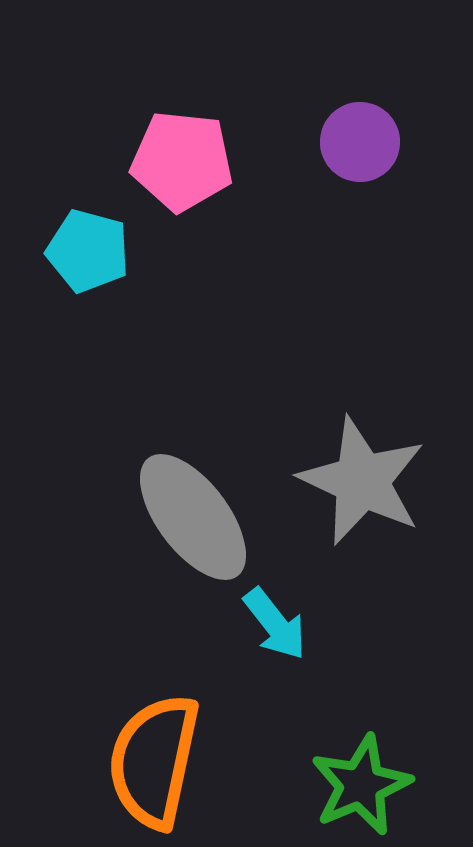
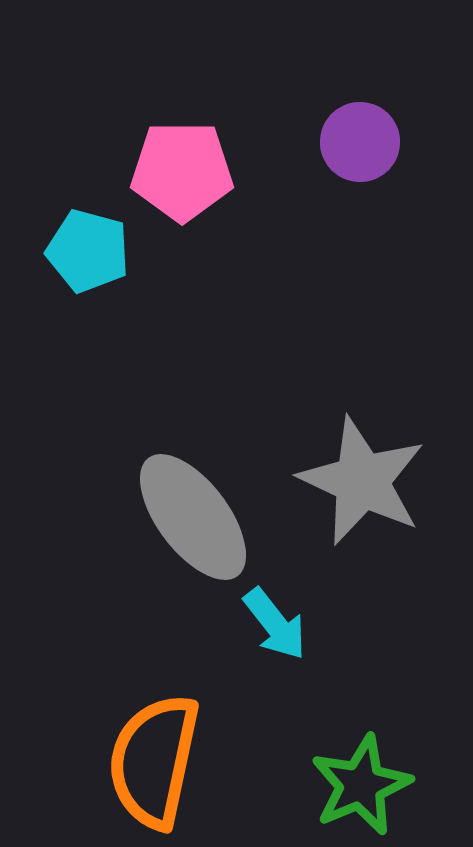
pink pentagon: moved 10 px down; rotated 6 degrees counterclockwise
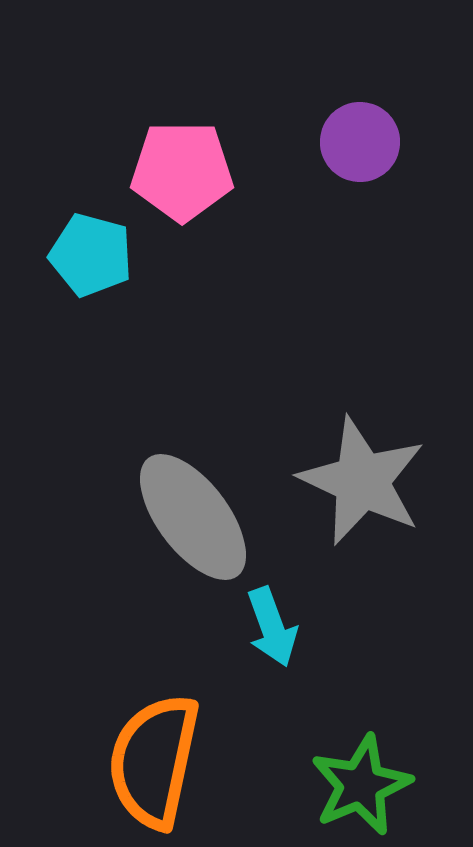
cyan pentagon: moved 3 px right, 4 px down
cyan arrow: moved 3 px left, 3 px down; rotated 18 degrees clockwise
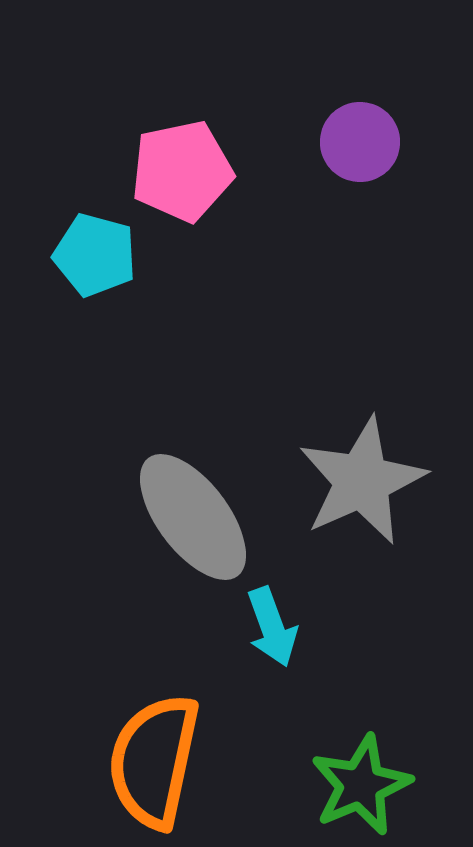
pink pentagon: rotated 12 degrees counterclockwise
cyan pentagon: moved 4 px right
gray star: rotated 23 degrees clockwise
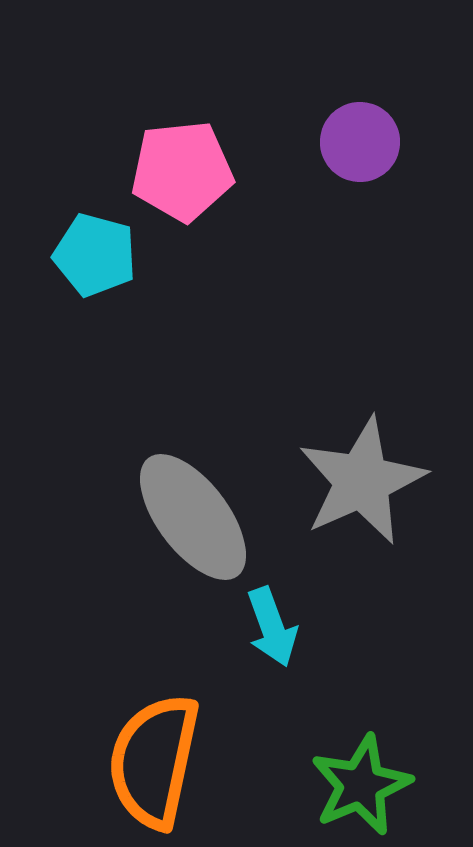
pink pentagon: rotated 6 degrees clockwise
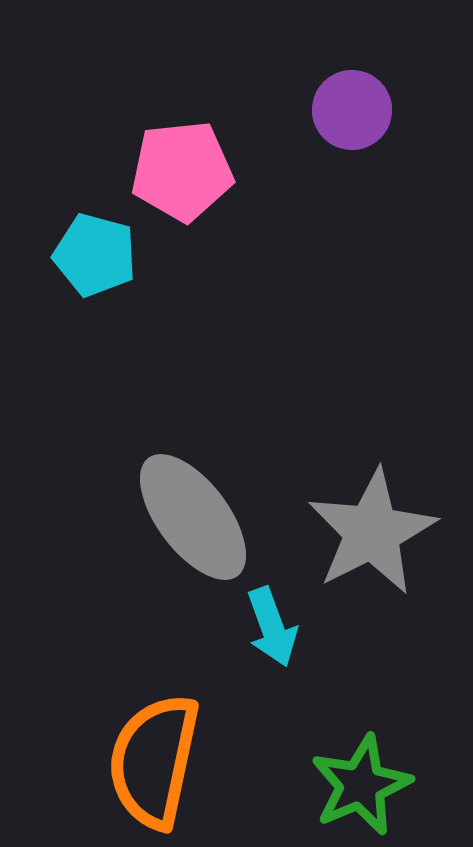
purple circle: moved 8 px left, 32 px up
gray star: moved 10 px right, 51 px down; rotated 3 degrees counterclockwise
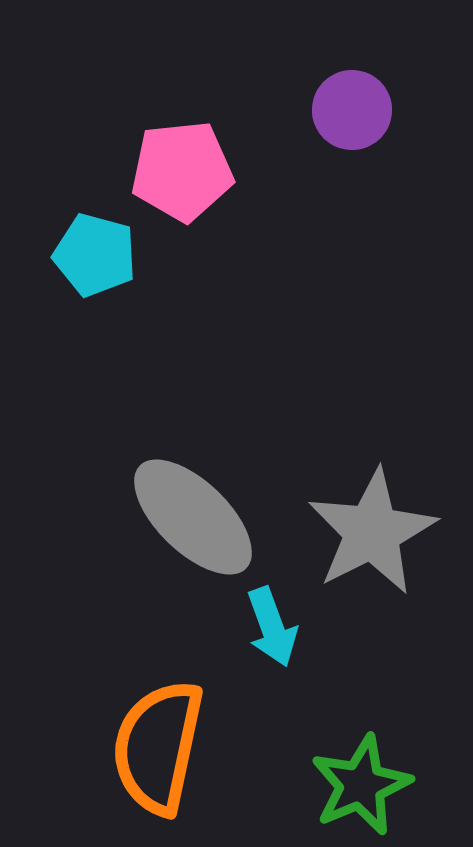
gray ellipse: rotated 9 degrees counterclockwise
orange semicircle: moved 4 px right, 14 px up
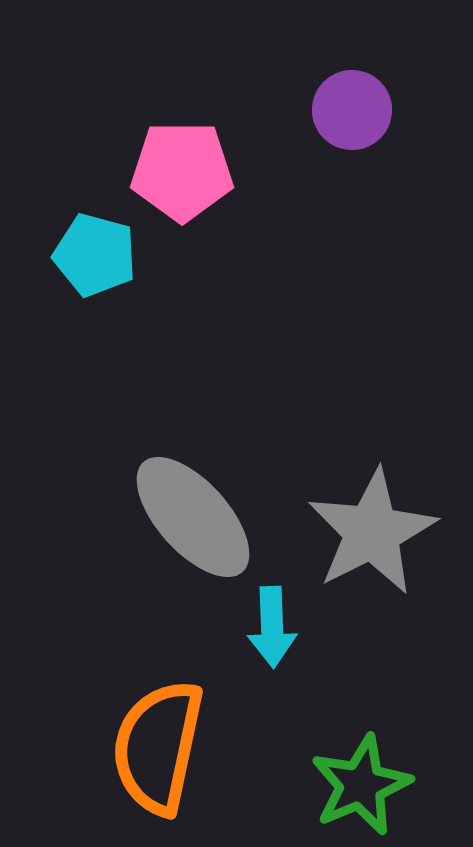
pink pentagon: rotated 6 degrees clockwise
gray ellipse: rotated 4 degrees clockwise
cyan arrow: rotated 18 degrees clockwise
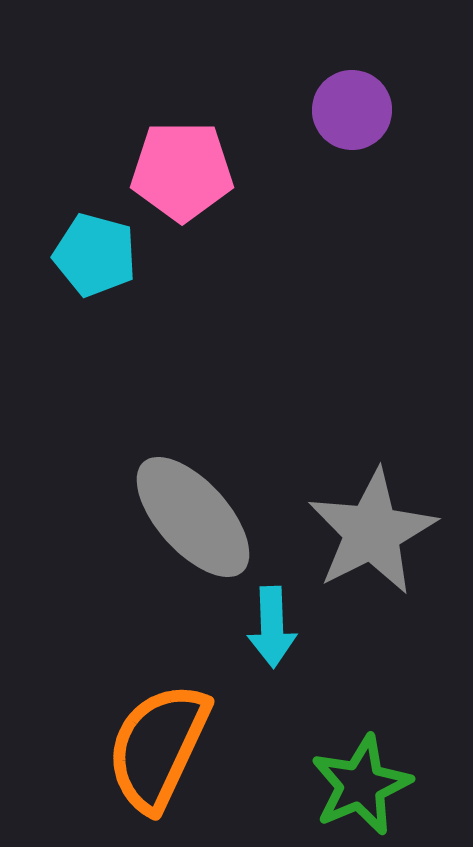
orange semicircle: rotated 13 degrees clockwise
